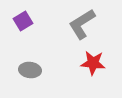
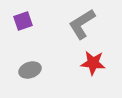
purple square: rotated 12 degrees clockwise
gray ellipse: rotated 25 degrees counterclockwise
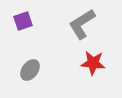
gray ellipse: rotated 35 degrees counterclockwise
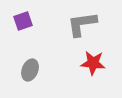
gray L-shape: rotated 24 degrees clockwise
gray ellipse: rotated 15 degrees counterclockwise
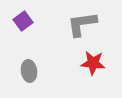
purple square: rotated 18 degrees counterclockwise
gray ellipse: moved 1 px left, 1 px down; rotated 30 degrees counterclockwise
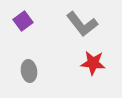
gray L-shape: rotated 120 degrees counterclockwise
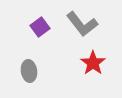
purple square: moved 17 px right, 6 px down
red star: rotated 30 degrees clockwise
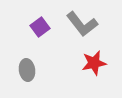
red star: moved 1 px right; rotated 25 degrees clockwise
gray ellipse: moved 2 px left, 1 px up
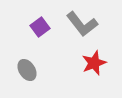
red star: rotated 10 degrees counterclockwise
gray ellipse: rotated 25 degrees counterclockwise
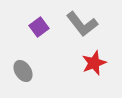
purple square: moved 1 px left
gray ellipse: moved 4 px left, 1 px down
